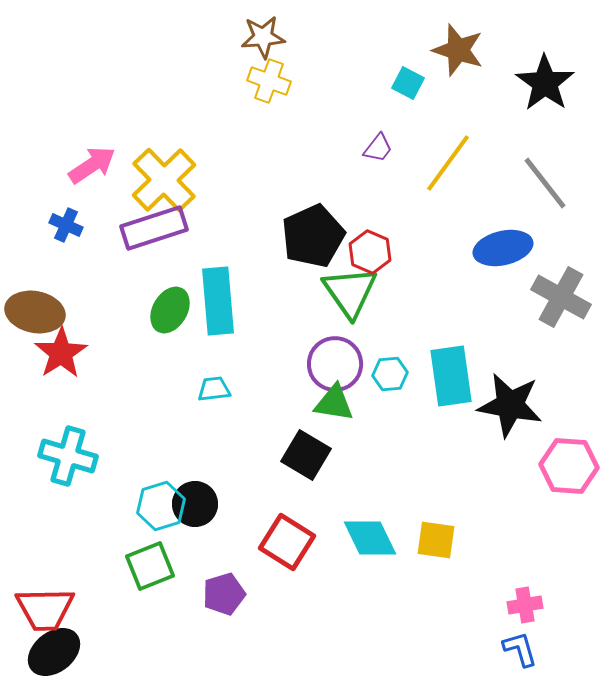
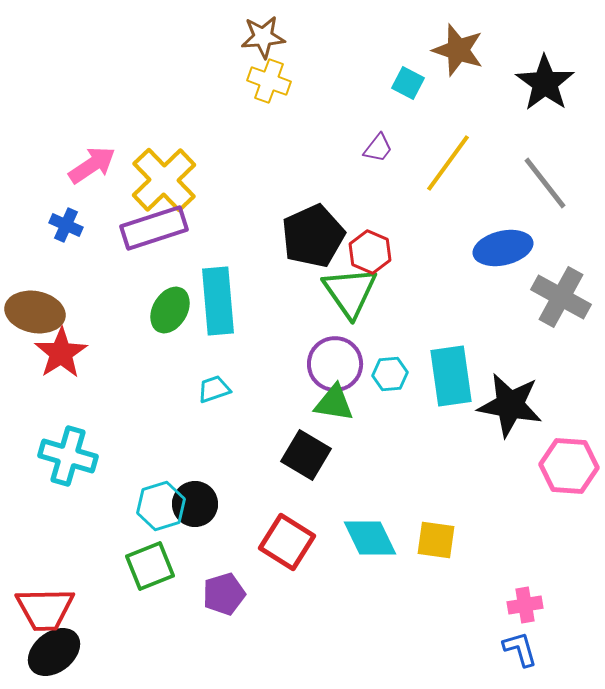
cyan trapezoid at (214, 389): rotated 12 degrees counterclockwise
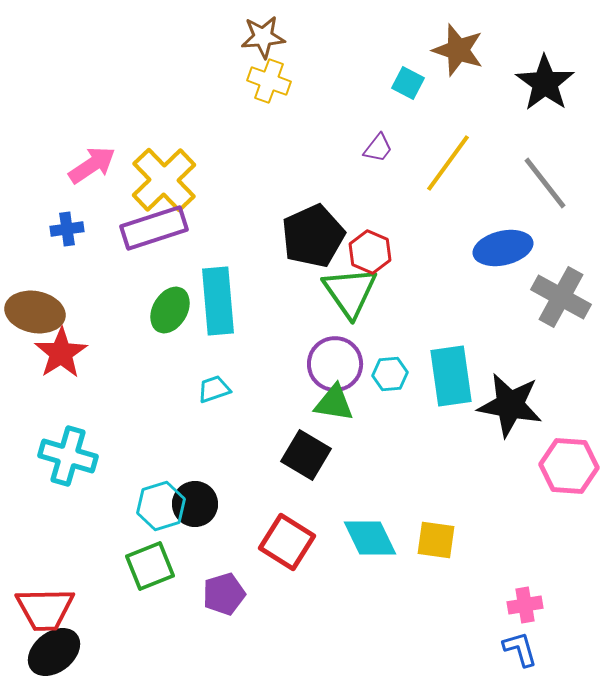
blue cross at (66, 225): moved 1 px right, 4 px down; rotated 32 degrees counterclockwise
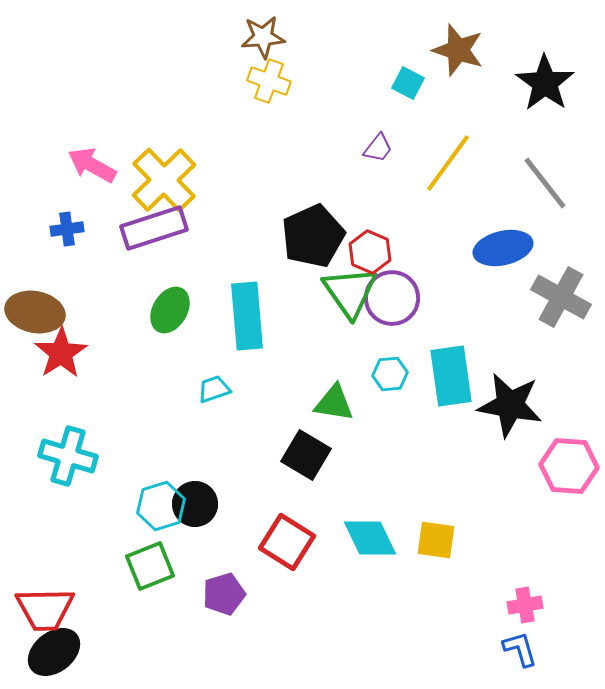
pink arrow at (92, 165): rotated 117 degrees counterclockwise
cyan rectangle at (218, 301): moved 29 px right, 15 px down
purple circle at (335, 364): moved 57 px right, 66 px up
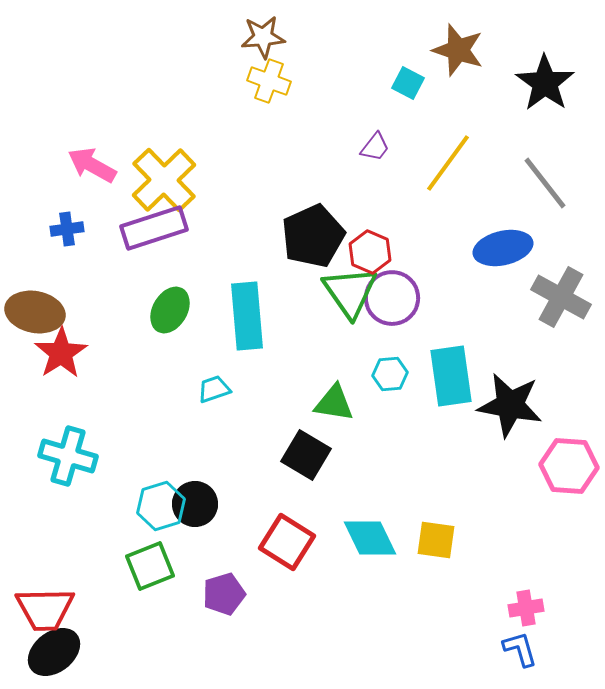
purple trapezoid at (378, 148): moved 3 px left, 1 px up
pink cross at (525, 605): moved 1 px right, 3 px down
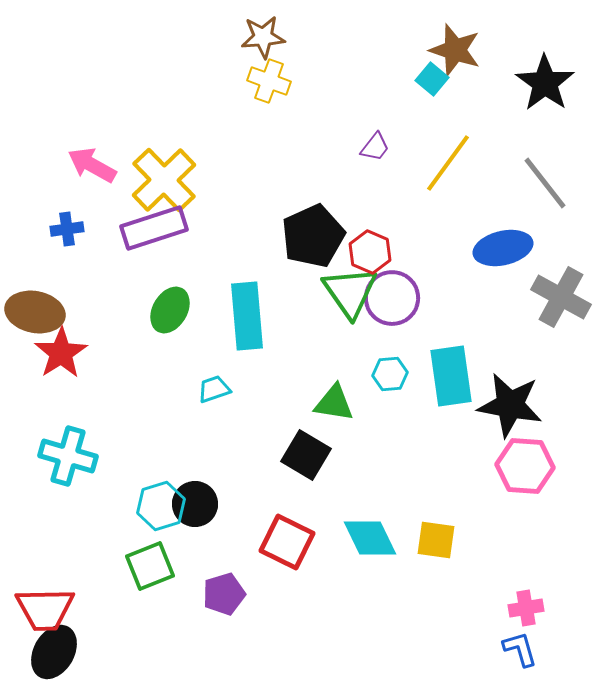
brown star at (458, 50): moved 3 px left
cyan square at (408, 83): moved 24 px right, 4 px up; rotated 12 degrees clockwise
pink hexagon at (569, 466): moved 44 px left
red square at (287, 542): rotated 6 degrees counterclockwise
black ellipse at (54, 652): rotated 22 degrees counterclockwise
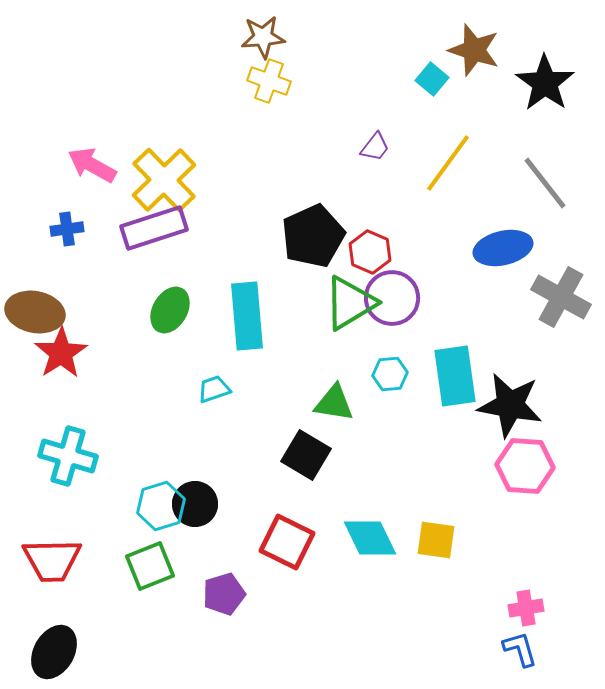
brown star at (455, 50): moved 19 px right
green triangle at (350, 292): moved 11 px down; rotated 34 degrees clockwise
cyan rectangle at (451, 376): moved 4 px right
red trapezoid at (45, 609): moved 7 px right, 49 px up
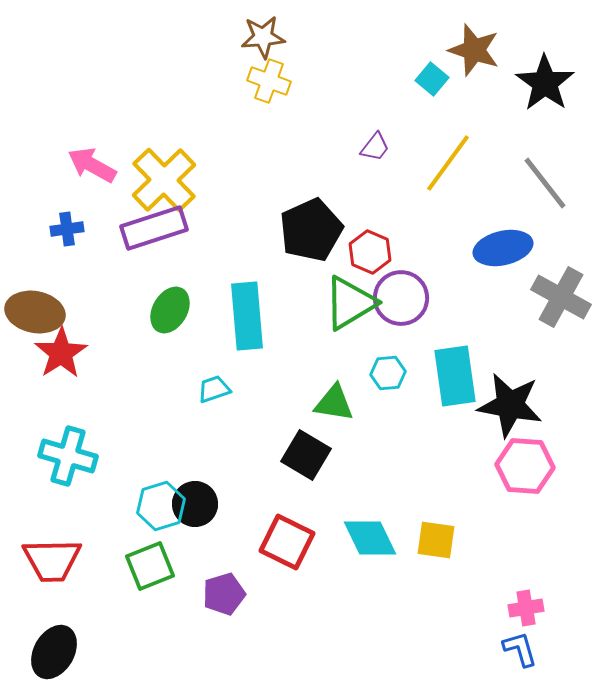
black pentagon at (313, 236): moved 2 px left, 6 px up
purple circle at (392, 298): moved 9 px right
cyan hexagon at (390, 374): moved 2 px left, 1 px up
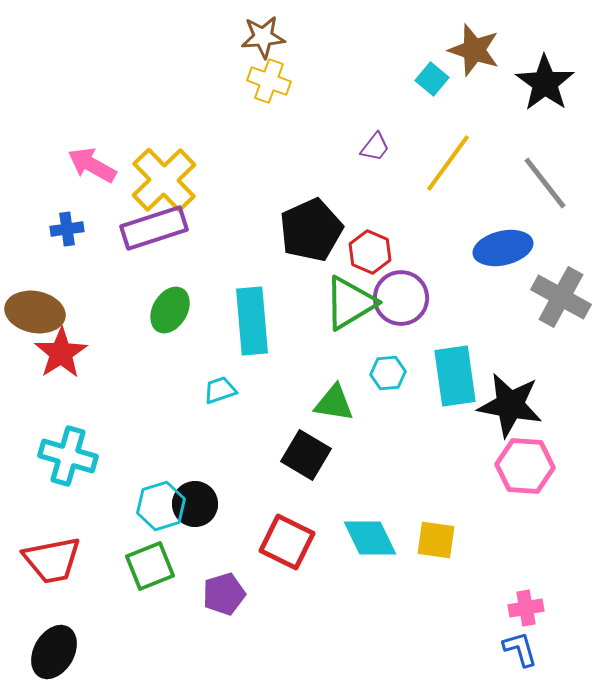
cyan rectangle at (247, 316): moved 5 px right, 5 px down
cyan trapezoid at (214, 389): moved 6 px right, 1 px down
red trapezoid at (52, 560): rotated 10 degrees counterclockwise
